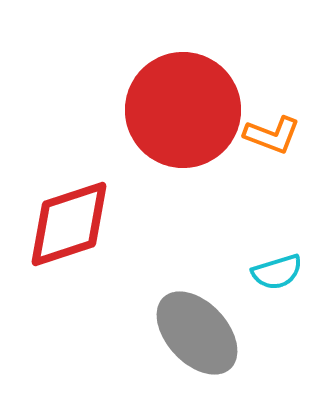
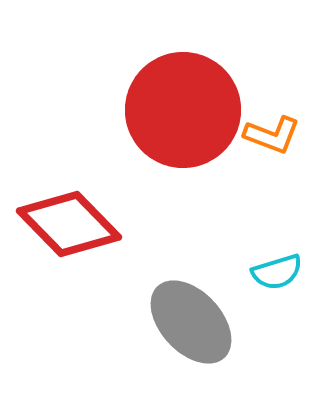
red diamond: rotated 64 degrees clockwise
gray ellipse: moved 6 px left, 11 px up
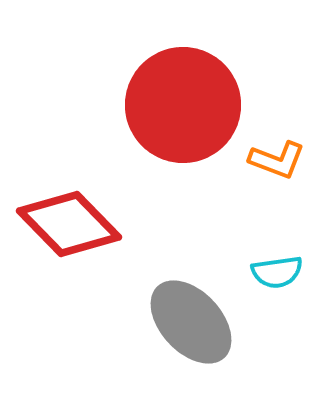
red circle: moved 5 px up
orange L-shape: moved 5 px right, 25 px down
cyan semicircle: rotated 9 degrees clockwise
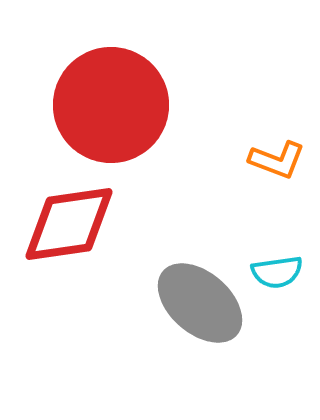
red circle: moved 72 px left
red diamond: rotated 54 degrees counterclockwise
gray ellipse: moved 9 px right, 19 px up; rotated 6 degrees counterclockwise
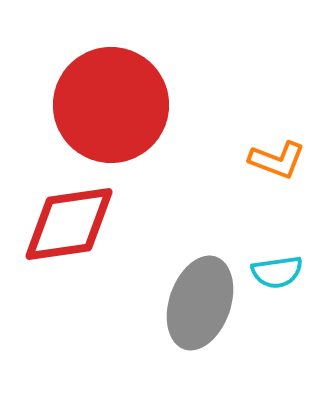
gray ellipse: rotated 68 degrees clockwise
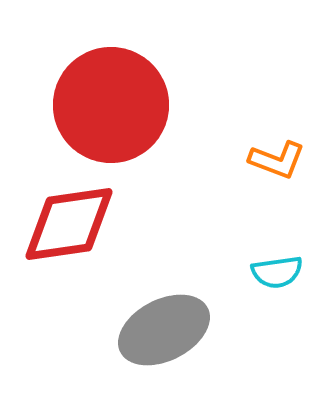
gray ellipse: moved 36 px left, 27 px down; rotated 44 degrees clockwise
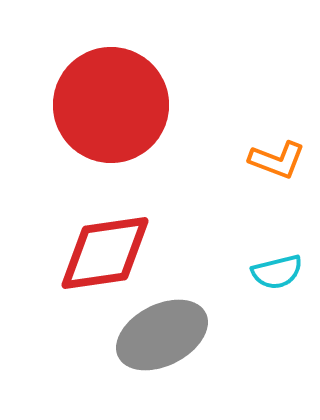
red diamond: moved 36 px right, 29 px down
cyan semicircle: rotated 6 degrees counterclockwise
gray ellipse: moved 2 px left, 5 px down
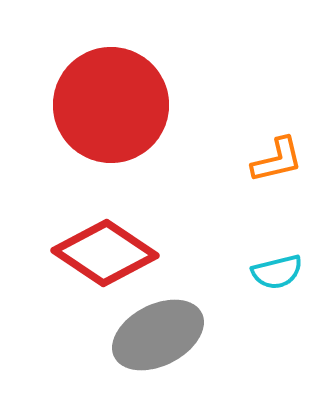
orange L-shape: rotated 34 degrees counterclockwise
red diamond: rotated 42 degrees clockwise
gray ellipse: moved 4 px left
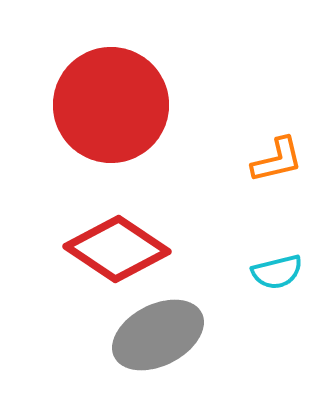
red diamond: moved 12 px right, 4 px up
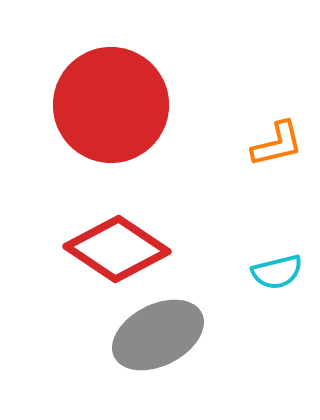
orange L-shape: moved 16 px up
